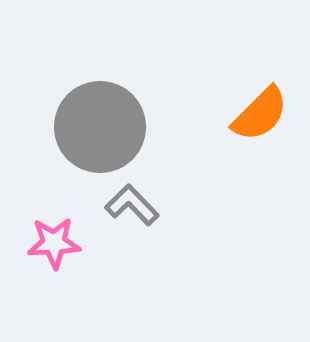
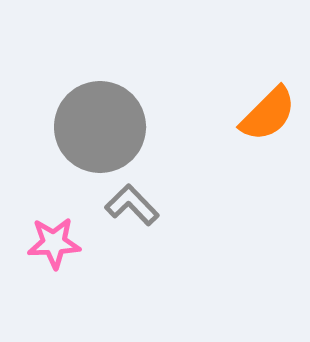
orange semicircle: moved 8 px right
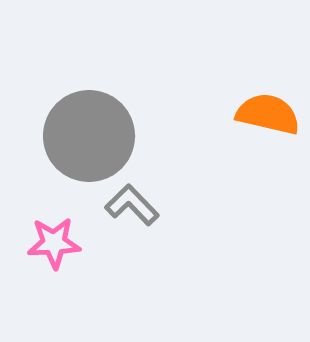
orange semicircle: rotated 122 degrees counterclockwise
gray circle: moved 11 px left, 9 px down
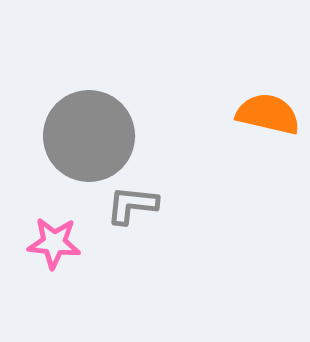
gray L-shape: rotated 40 degrees counterclockwise
pink star: rotated 8 degrees clockwise
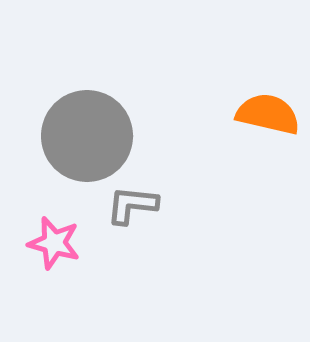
gray circle: moved 2 px left
pink star: rotated 10 degrees clockwise
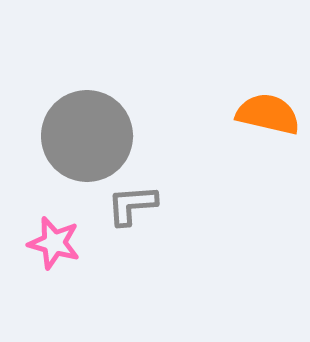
gray L-shape: rotated 10 degrees counterclockwise
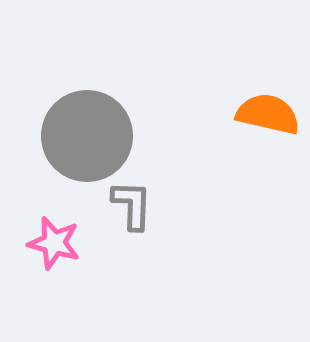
gray L-shape: rotated 96 degrees clockwise
